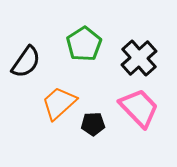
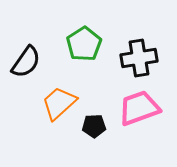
black cross: rotated 33 degrees clockwise
pink trapezoid: rotated 66 degrees counterclockwise
black pentagon: moved 1 px right, 2 px down
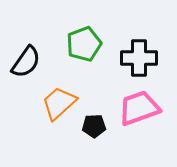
green pentagon: rotated 12 degrees clockwise
black cross: rotated 9 degrees clockwise
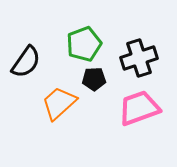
black cross: rotated 18 degrees counterclockwise
black pentagon: moved 47 px up
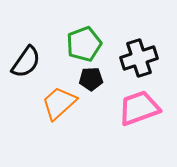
black pentagon: moved 3 px left
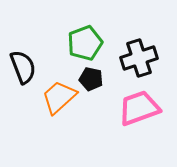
green pentagon: moved 1 px right, 1 px up
black semicircle: moved 3 px left, 5 px down; rotated 56 degrees counterclockwise
black pentagon: rotated 15 degrees clockwise
orange trapezoid: moved 6 px up
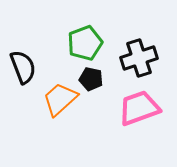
orange trapezoid: moved 1 px right, 2 px down
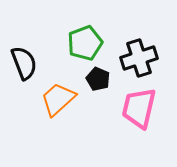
black semicircle: moved 1 px right, 4 px up
black pentagon: moved 7 px right; rotated 10 degrees clockwise
orange trapezoid: moved 2 px left
pink trapezoid: rotated 57 degrees counterclockwise
